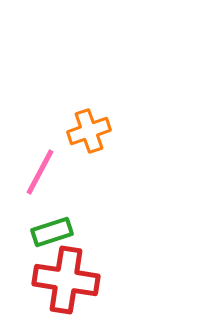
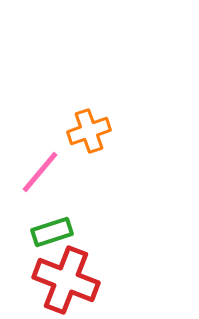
pink line: rotated 12 degrees clockwise
red cross: rotated 12 degrees clockwise
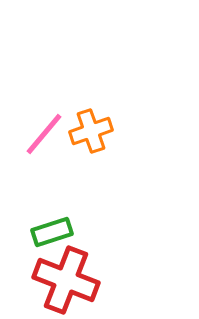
orange cross: moved 2 px right
pink line: moved 4 px right, 38 px up
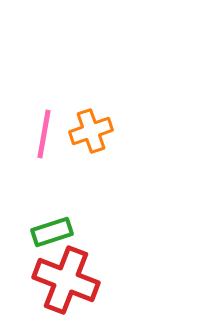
pink line: rotated 30 degrees counterclockwise
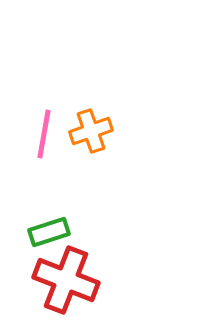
green rectangle: moved 3 px left
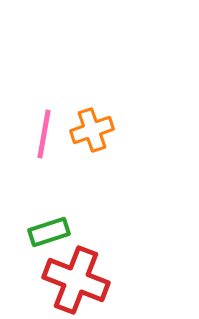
orange cross: moved 1 px right, 1 px up
red cross: moved 10 px right
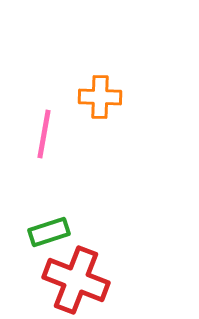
orange cross: moved 8 px right, 33 px up; rotated 21 degrees clockwise
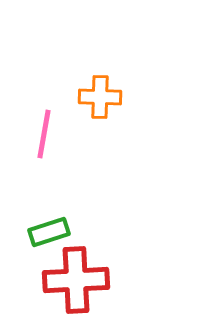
red cross: rotated 24 degrees counterclockwise
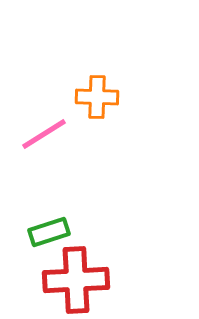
orange cross: moved 3 px left
pink line: rotated 48 degrees clockwise
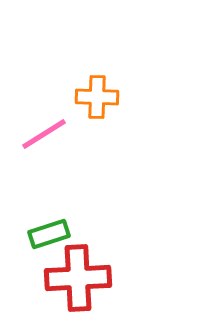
green rectangle: moved 2 px down
red cross: moved 2 px right, 2 px up
